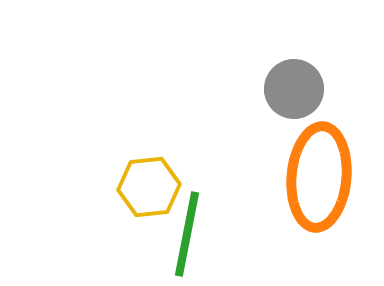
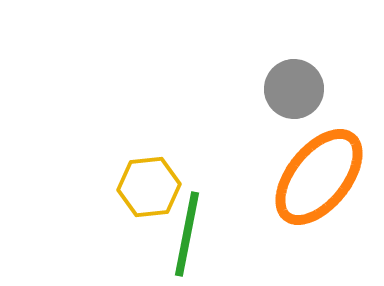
orange ellipse: rotated 34 degrees clockwise
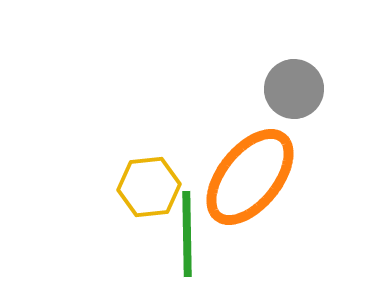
orange ellipse: moved 69 px left
green line: rotated 12 degrees counterclockwise
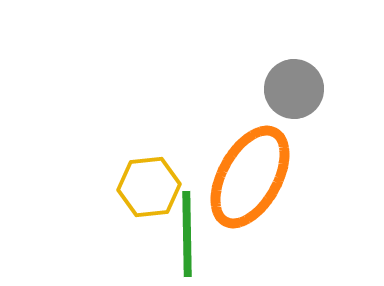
orange ellipse: rotated 10 degrees counterclockwise
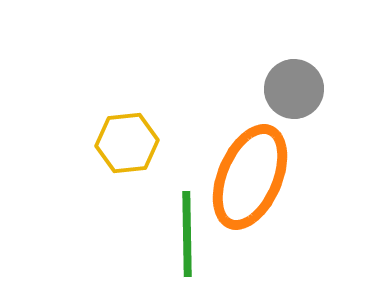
orange ellipse: rotated 6 degrees counterclockwise
yellow hexagon: moved 22 px left, 44 px up
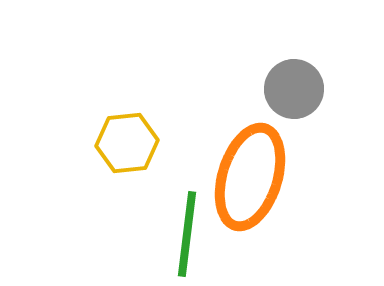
orange ellipse: rotated 6 degrees counterclockwise
green line: rotated 8 degrees clockwise
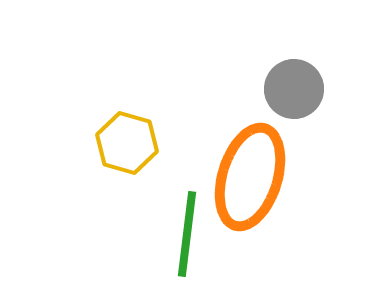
yellow hexagon: rotated 22 degrees clockwise
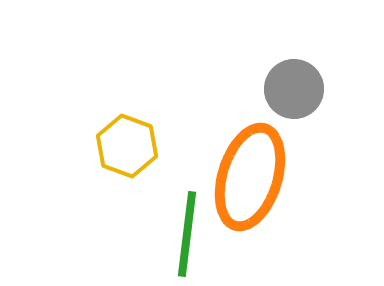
yellow hexagon: moved 3 px down; rotated 4 degrees clockwise
